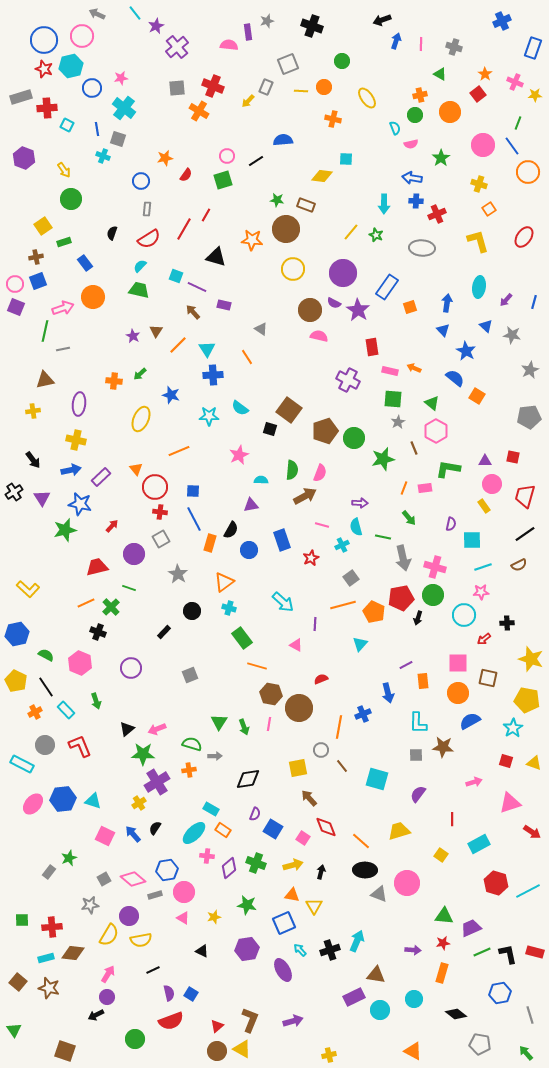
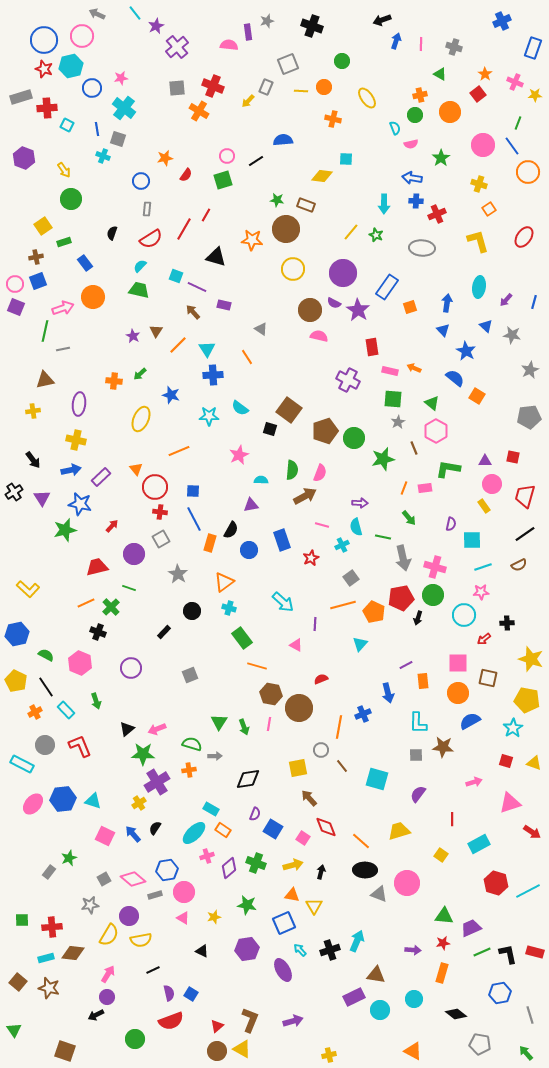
red semicircle at (149, 239): moved 2 px right
pink cross at (207, 856): rotated 24 degrees counterclockwise
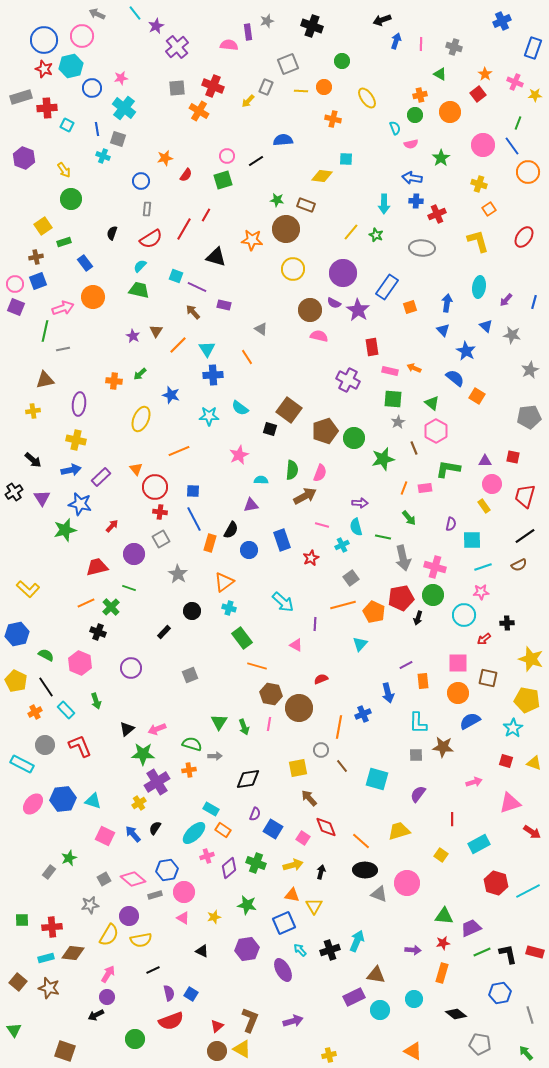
black arrow at (33, 460): rotated 12 degrees counterclockwise
black line at (525, 534): moved 2 px down
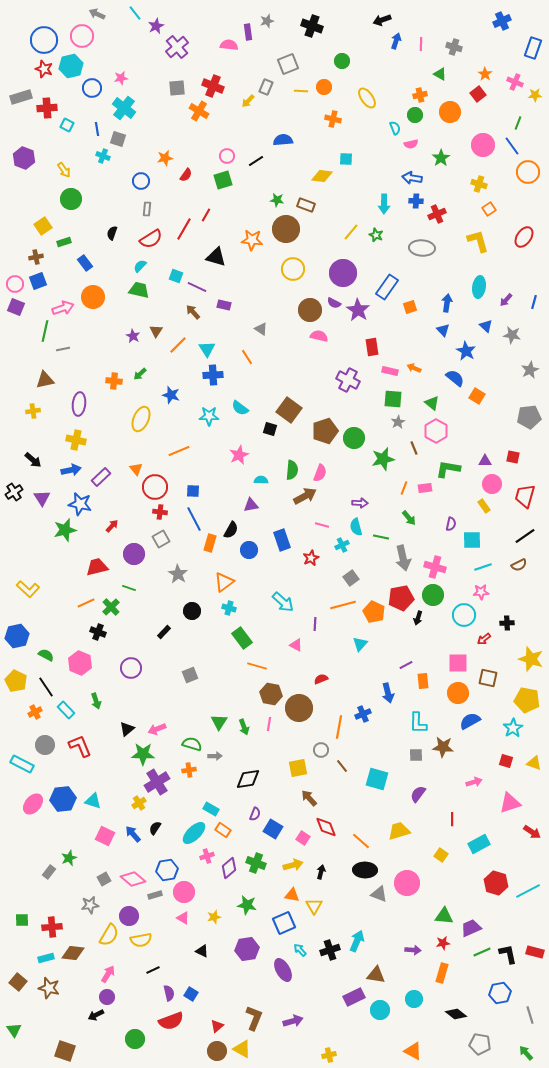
green line at (383, 537): moved 2 px left
blue hexagon at (17, 634): moved 2 px down
brown L-shape at (250, 1020): moved 4 px right, 2 px up
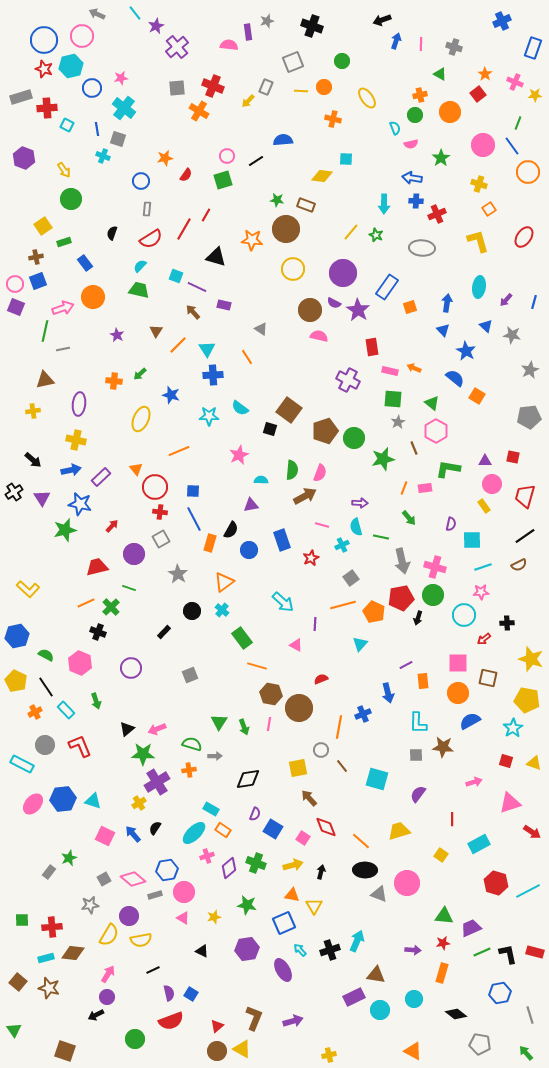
gray square at (288, 64): moved 5 px right, 2 px up
purple star at (133, 336): moved 16 px left, 1 px up
gray arrow at (403, 558): moved 1 px left, 3 px down
cyan cross at (229, 608): moved 7 px left, 2 px down; rotated 24 degrees clockwise
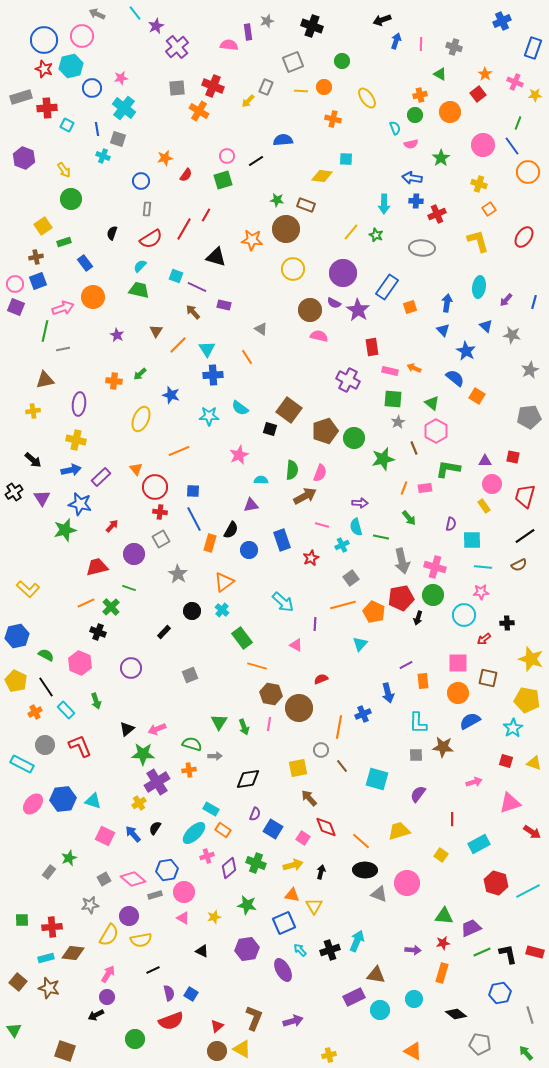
cyan line at (483, 567): rotated 24 degrees clockwise
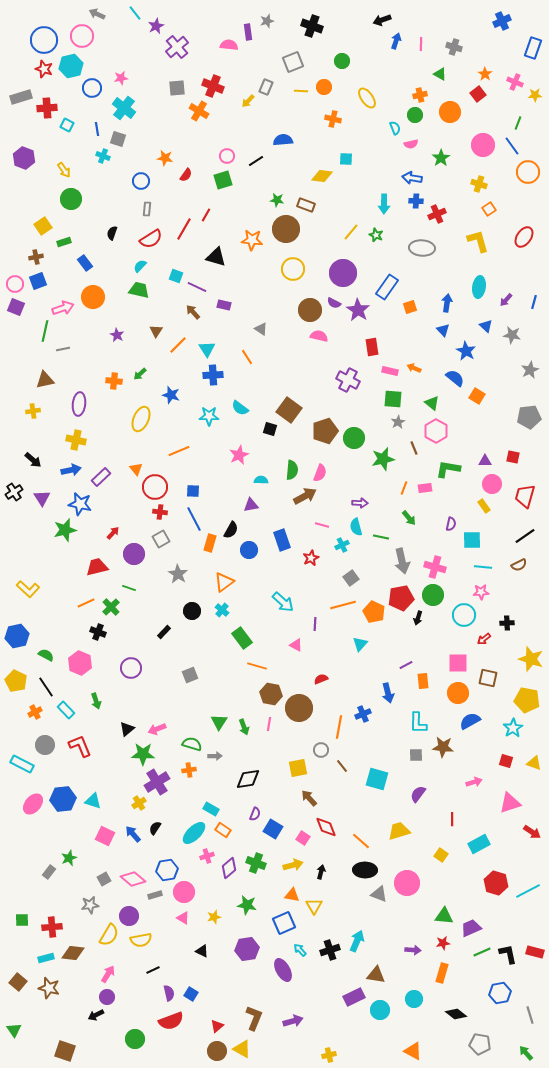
orange star at (165, 158): rotated 21 degrees clockwise
red arrow at (112, 526): moved 1 px right, 7 px down
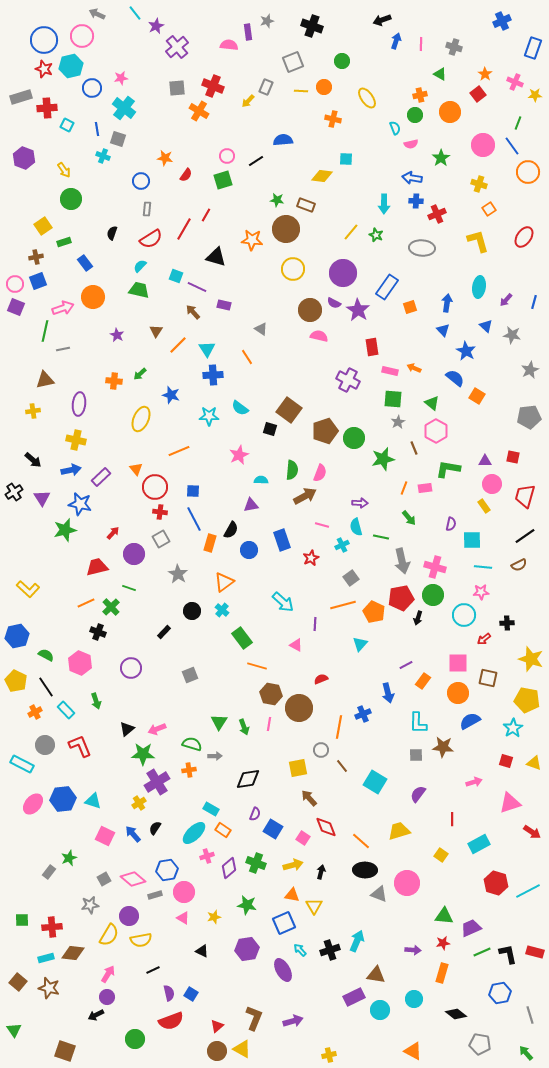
orange rectangle at (423, 681): rotated 42 degrees clockwise
cyan square at (377, 779): moved 2 px left, 3 px down; rotated 15 degrees clockwise
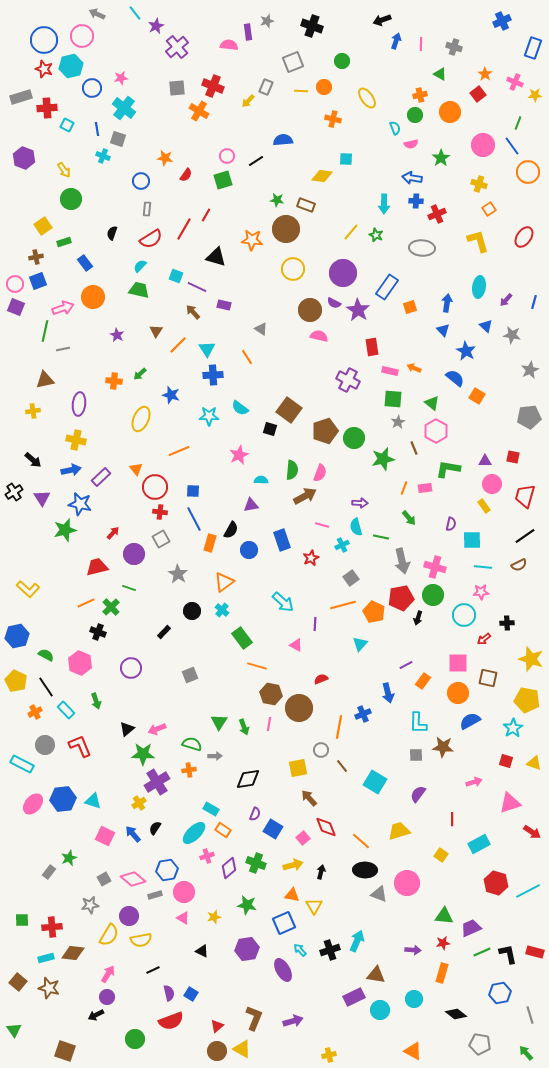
pink square at (303, 838): rotated 16 degrees clockwise
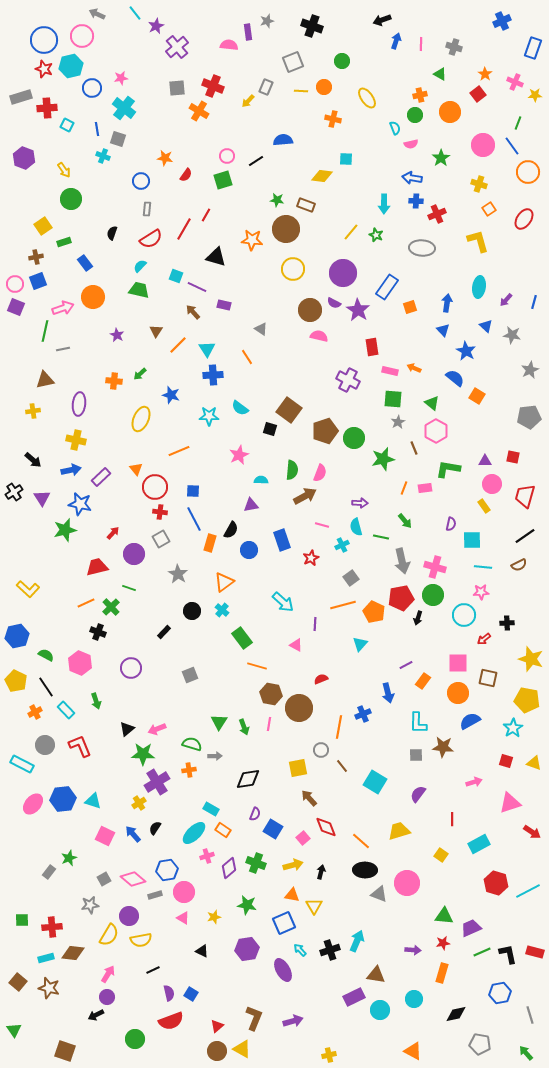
red ellipse at (524, 237): moved 18 px up
green arrow at (409, 518): moved 4 px left, 3 px down
black diamond at (456, 1014): rotated 50 degrees counterclockwise
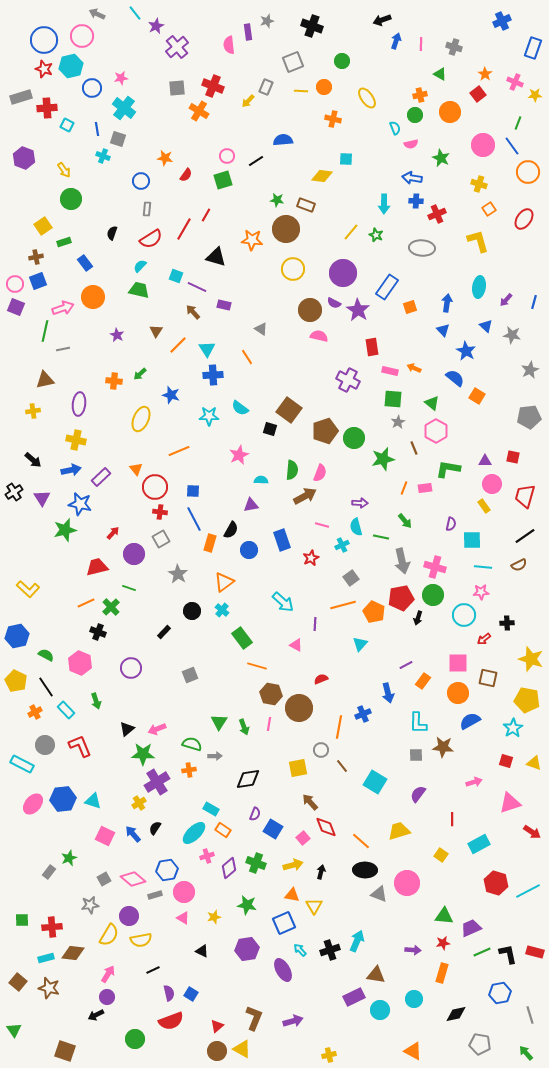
pink semicircle at (229, 45): rotated 102 degrees counterclockwise
green star at (441, 158): rotated 12 degrees counterclockwise
brown arrow at (309, 798): moved 1 px right, 4 px down
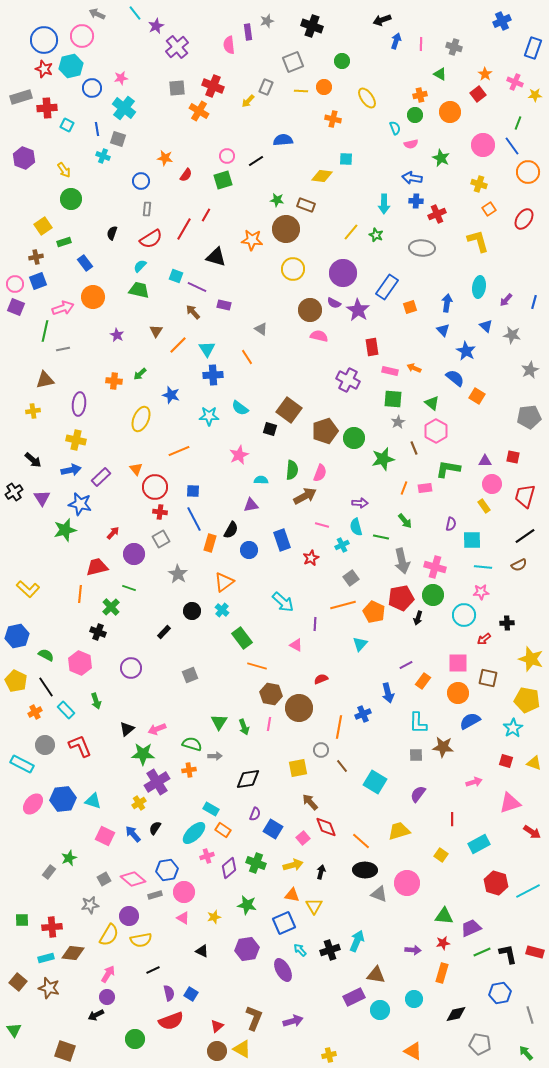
orange line at (86, 603): moved 6 px left, 9 px up; rotated 60 degrees counterclockwise
